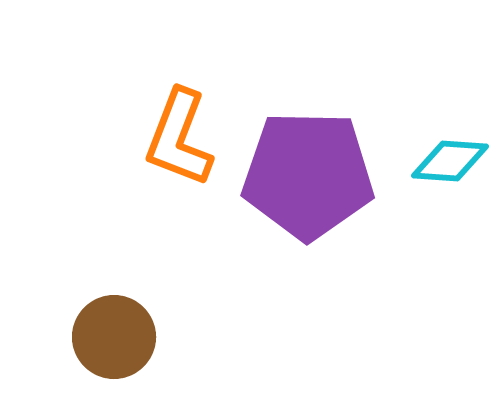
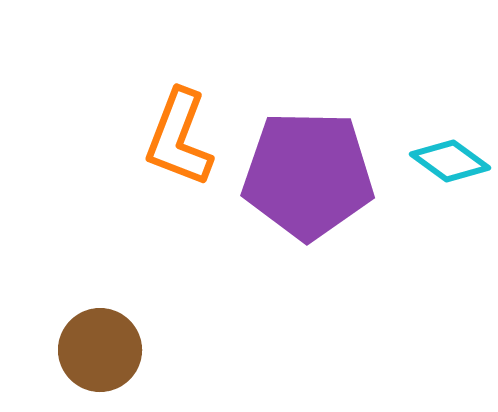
cyan diamond: rotated 32 degrees clockwise
brown circle: moved 14 px left, 13 px down
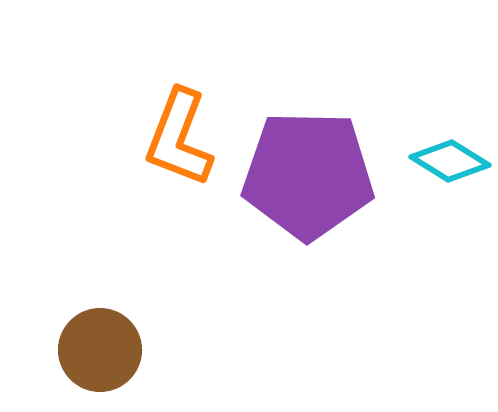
cyan diamond: rotated 4 degrees counterclockwise
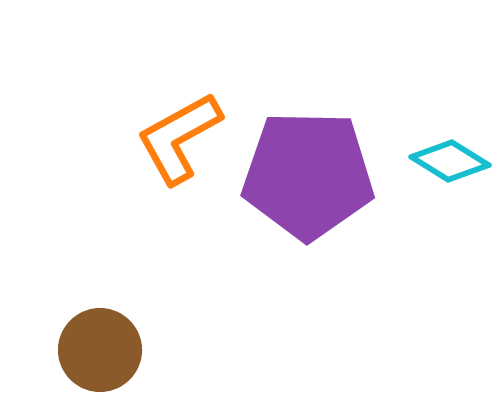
orange L-shape: rotated 40 degrees clockwise
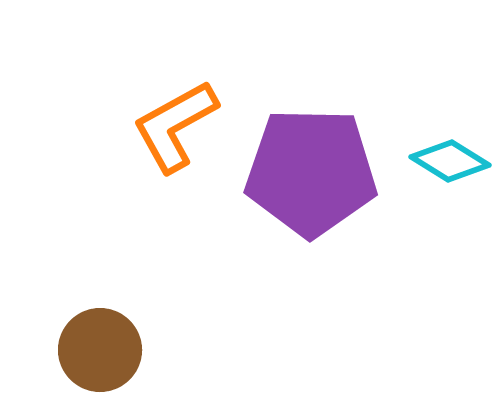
orange L-shape: moved 4 px left, 12 px up
purple pentagon: moved 3 px right, 3 px up
